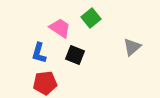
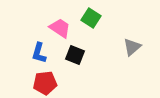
green square: rotated 18 degrees counterclockwise
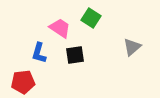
black square: rotated 30 degrees counterclockwise
red pentagon: moved 22 px left, 1 px up
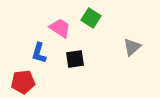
black square: moved 4 px down
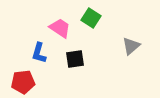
gray triangle: moved 1 px left, 1 px up
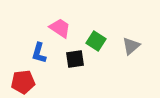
green square: moved 5 px right, 23 px down
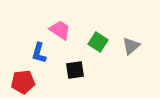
pink trapezoid: moved 2 px down
green square: moved 2 px right, 1 px down
black square: moved 11 px down
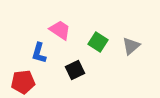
black square: rotated 18 degrees counterclockwise
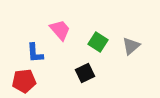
pink trapezoid: rotated 15 degrees clockwise
blue L-shape: moved 4 px left; rotated 20 degrees counterclockwise
black square: moved 10 px right, 3 px down
red pentagon: moved 1 px right, 1 px up
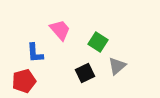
gray triangle: moved 14 px left, 20 px down
red pentagon: rotated 10 degrees counterclockwise
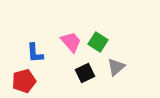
pink trapezoid: moved 11 px right, 12 px down
gray triangle: moved 1 px left, 1 px down
